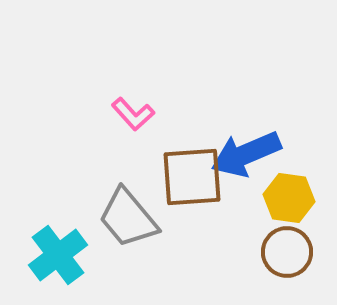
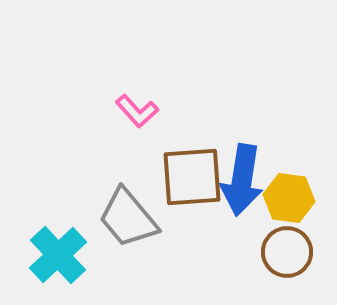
pink L-shape: moved 4 px right, 3 px up
blue arrow: moved 4 px left, 26 px down; rotated 58 degrees counterclockwise
cyan cross: rotated 6 degrees counterclockwise
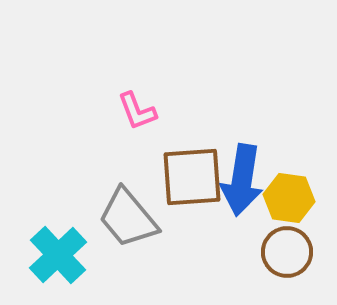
pink L-shape: rotated 21 degrees clockwise
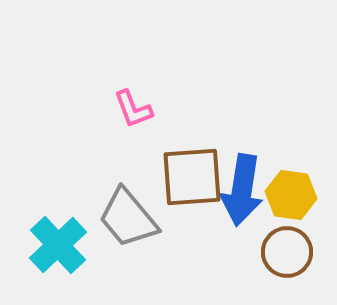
pink L-shape: moved 4 px left, 2 px up
blue arrow: moved 10 px down
yellow hexagon: moved 2 px right, 3 px up
cyan cross: moved 10 px up
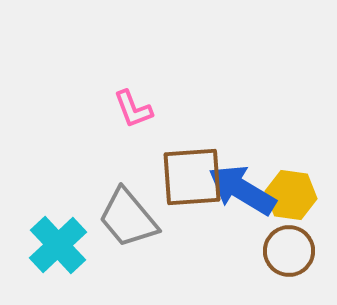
blue arrow: rotated 112 degrees clockwise
brown circle: moved 2 px right, 1 px up
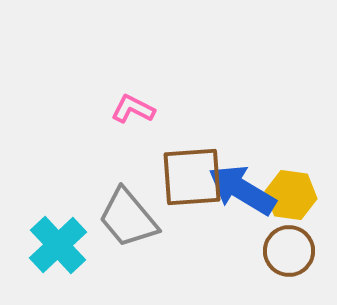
pink L-shape: rotated 138 degrees clockwise
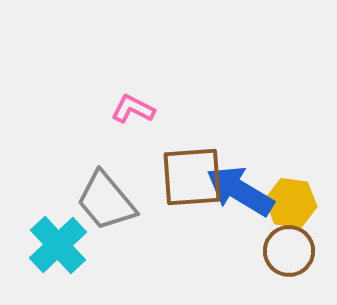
blue arrow: moved 2 px left, 1 px down
yellow hexagon: moved 8 px down
gray trapezoid: moved 22 px left, 17 px up
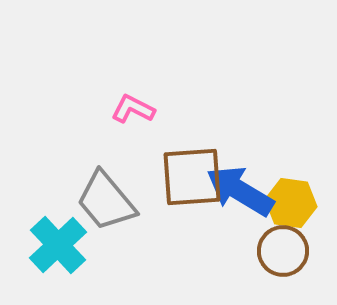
brown circle: moved 6 px left
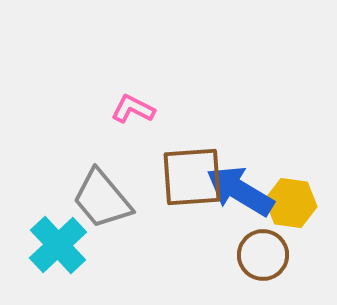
gray trapezoid: moved 4 px left, 2 px up
brown circle: moved 20 px left, 4 px down
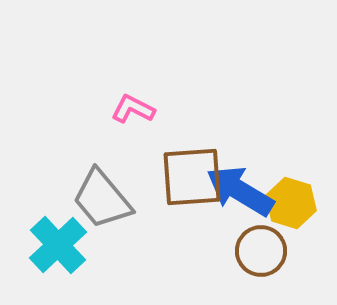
yellow hexagon: rotated 9 degrees clockwise
brown circle: moved 2 px left, 4 px up
